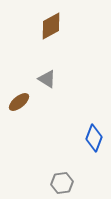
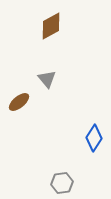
gray triangle: rotated 18 degrees clockwise
blue diamond: rotated 12 degrees clockwise
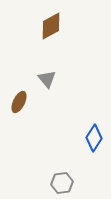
brown ellipse: rotated 25 degrees counterclockwise
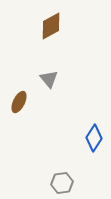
gray triangle: moved 2 px right
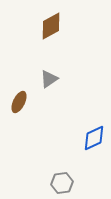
gray triangle: rotated 36 degrees clockwise
blue diamond: rotated 32 degrees clockwise
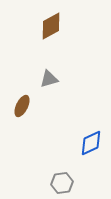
gray triangle: rotated 18 degrees clockwise
brown ellipse: moved 3 px right, 4 px down
blue diamond: moved 3 px left, 5 px down
